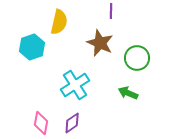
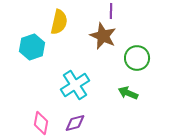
brown star: moved 3 px right, 7 px up
purple diamond: moved 3 px right; rotated 20 degrees clockwise
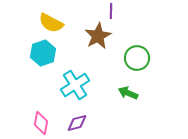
yellow semicircle: moved 8 px left, 1 px down; rotated 105 degrees clockwise
brown star: moved 5 px left; rotated 20 degrees clockwise
cyan hexagon: moved 11 px right, 6 px down
purple diamond: moved 2 px right
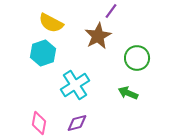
purple line: rotated 35 degrees clockwise
pink diamond: moved 2 px left
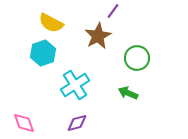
purple line: moved 2 px right
pink diamond: moved 15 px left; rotated 30 degrees counterclockwise
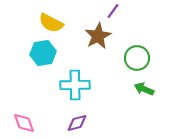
cyan hexagon: rotated 10 degrees clockwise
cyan cross: rotated 32 degrees clockwise
green arrow: moved 16 px right, 4 px up
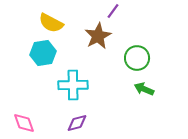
cyan cross: moved 2 px left
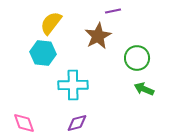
purple line: rotated 42 degrees clockwise
yellow semicircle: rotated 100 degrees clockwise
cyan hexagon: rotated 15 degrees clockwise
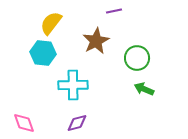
purple line: moved 1 px right
brown star: moved 2 px left, 5 px down
